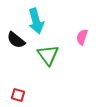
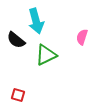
green triangle: moved 2 px left; rotated 40 degrees clockwise
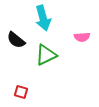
cyan arrow: moved 7 px right, 3 px up
pink semicircle: rotated 112 degrees counterclockwise
red square: moved 3 px right, 3 px up
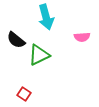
cyan arrow: moved 3 px right, 1 px up
green triangle: moved 7 px left
red square: moved 3 px right, 2 px down; rotated 16 degrees clockwise
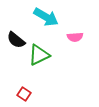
cyan arrow: rotated 45 degrees counterclockwise
pink semicircle: moved 7 px left
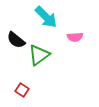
cyan arrow: rotated 15 degrees clockwise
green triangle: rotated 10 degrees counterclockwise
red square: moved 2 px left, 4 px up
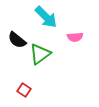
black semicircle: moved 1 px right
green triangle: moved 1 px right, 1 px up
red square: moved 2 px right
